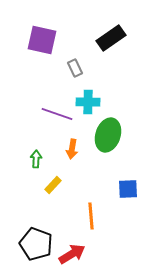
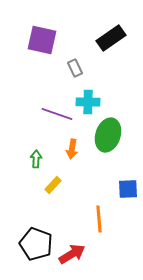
orange line: moved 8 px right, 3 px down
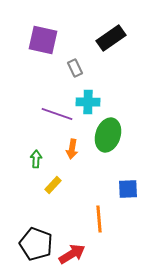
purple square: moved 1 px right
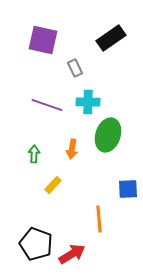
purple line: moved 10 px left, 9 px up
green arrow: moved 2 px left, 5 px up
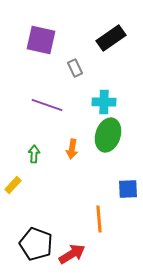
purple square: moved 2 px left
cyan cross: moved 16 px right
yellow rectangle: moved 40 px left
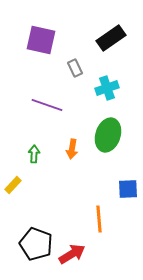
cyan cross: moved 3 px right, 14 px up; rotated 20 degrees counterclockwise
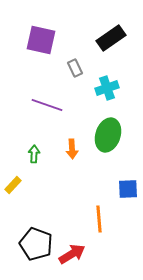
orange arrow: rotated 12 degrees counterclockwise
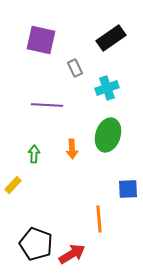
purple line: rotated 16 degrees counterclockwise
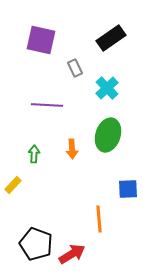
cyan cross: rotated 25 degrees counterclockwise
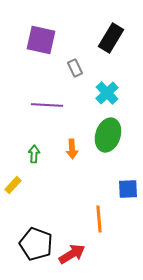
black rectangle: rotated 24 degrees counterclockwise
cyan cross: moved 5 px down
